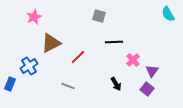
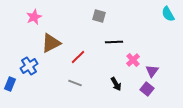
gray line: moved 7 px right, 3 px up
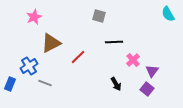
gray line: moved 30 px left
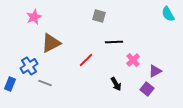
red line: moved 8 px right, 3 px down
purple triangle: moved 3 px right; rotated 24 degrees clockwise
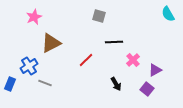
purple triangle: moved 1 px up
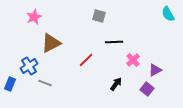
black arrow: rotated 112 degrees counterclockwise
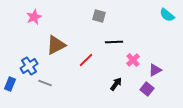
cyan semicircle: moved 1 px left, 1 px down; rotated 21 degrees counterclockwise
brown triangle: moved 5 px right, 2 px down
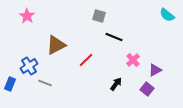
pink star: moved 7 px left, 1 px up; rotated 14 degrees counterclockwise
black line: moved 5 px up; rotated 24 degrees clockwise
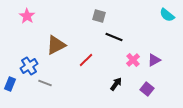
purple triangle: moved 1 px left, 10 px up
